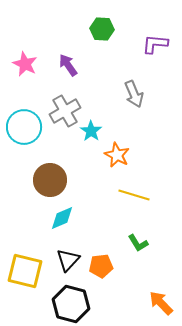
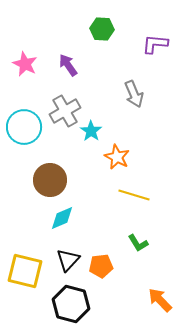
orange star: moved 2 px down
orange arrow: moved 1 px left, 3 px up
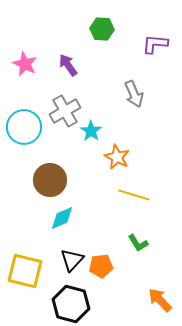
black triangle: moved 4 px right
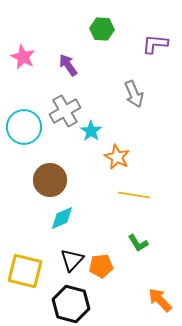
pink star: moved 2 px left, 7 px up
yellow line: rotated 8 degrees counterclockwise
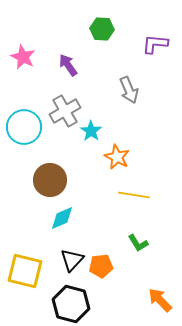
gray arrow: moved 5 px left, 4 px up
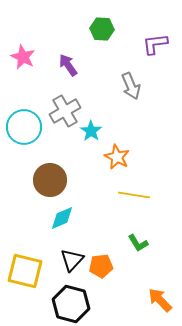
purple L-shape: rotated 12 degrees counterclockwise
gray arrow: moved 2 px right, 4 px up
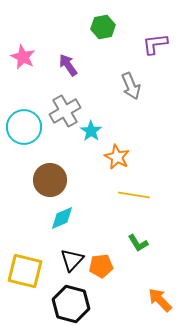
green hexagon: moved 1 px right, 2 px up; rotated 15 degrees counterclockwise
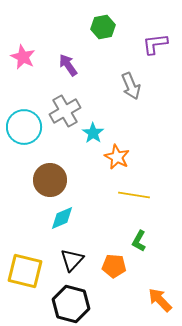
cyan star: moved 2 px right, 2 px down
green L-shape: moved 1 px right, 2 px up; rotated 60 degrees clockwise
orange pentagon: moved 13 px right; rotated 10 degrees clockwise
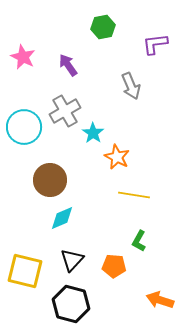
orange arrow: rotated 28 degrees counterclockwise
